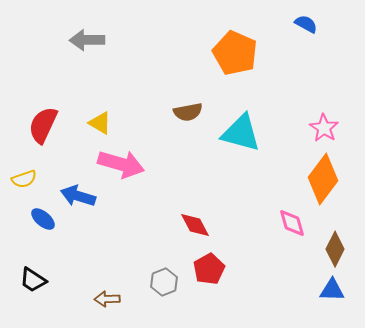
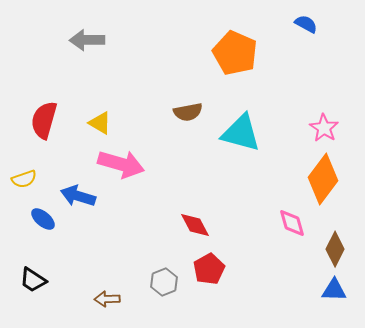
red semicircle: moved 1 px right, 5 px up; rotated 9 degrees counterclockwise
blue triangle: moved 2 px right
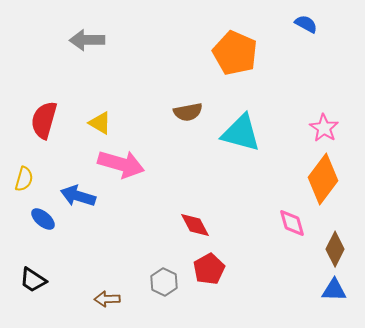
yellow semicircle: rotated 55 degrees counterclockwise
gray hexagon: rotated 12 degrees counterclockwise
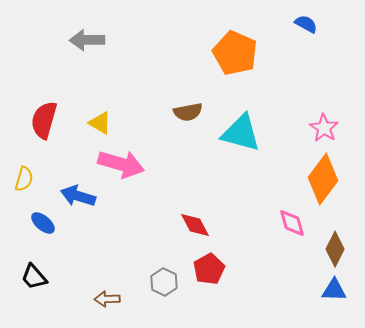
blue ellipse: moved 4 px down
black trapezoid: moved 1 px right, 3 px up; rotated 16 degrees clockwise
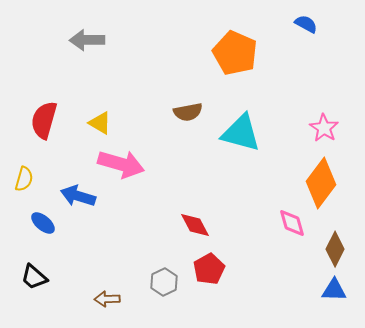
orange diamond: moved 2 px left, 4 px down
black trapezoid: rotated 8 degrees counterclockwise
gray hexagon: rotated 8 degrees clockwise
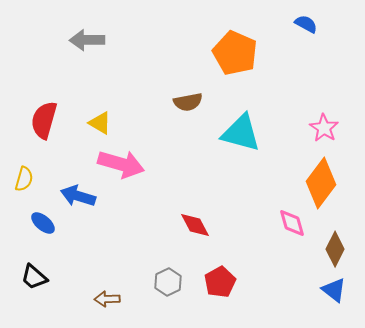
brown semicircle: moved 10 px up
red pentagon: moved 11 px right, 13 px down
gray hexagon: moved 4 px right
blue triangle: rotated 36 degrees clockwise
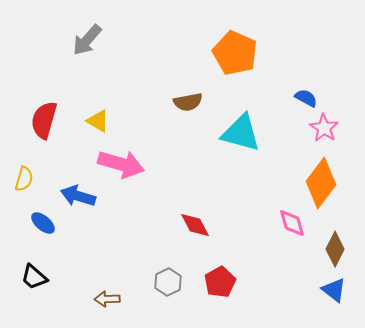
blue semicircle: moved 74 px down
gray arrow: rotated 48 degrees counterclockwise
yellow triangle: moved 2 px left, 2 px up
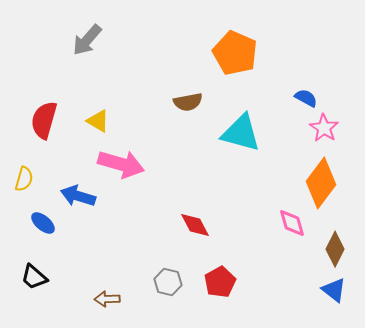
gray hexagon: rotated 20 degrees counterclockwise
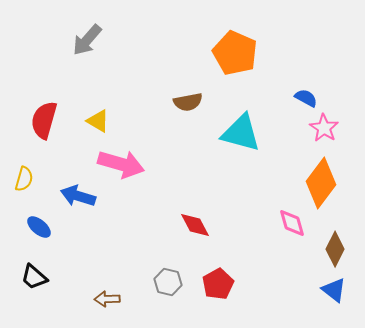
blue ellipse: moved 4 px left, 4 px down
red pentagon: moved 2 px left, 2 px down
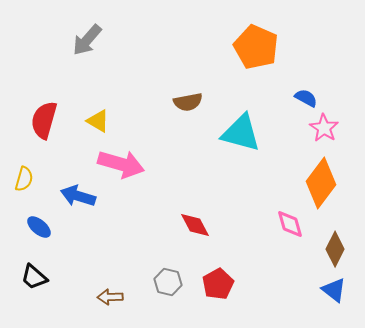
orange pentagon: moved 21 px right, 6 px up
pink diamond: moved 2 px left, 1 px down
brown arrow: moved 3 px right, 2 px up
